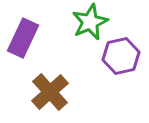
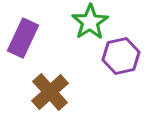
green star: rotated 9 degrees counterclockwise
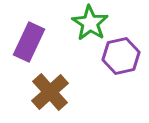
green star: moved 1 px down; rotated 6 degrees counterclockwise
purple rectangle: moved 6 px right, 4 px down
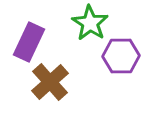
purple hexagon: rotated 12 degrees clockwise
brown cross: moved 10 px up
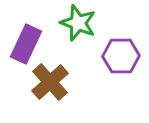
green star: moved 12 px left; rotated 12 degrees counterclockwise
purple rectangle: moved 3 px left, 2 px down
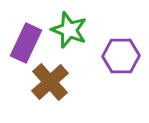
green star: moved 9 px left, 7 px down
purple rectangle: moved 1 px up
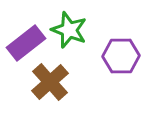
purple rectangle: rotated 27 degrees clockwise
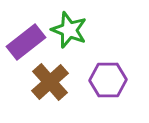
purple rectangle: moved 1 px up
purple hexagon: moved 13 px left, 24 px down
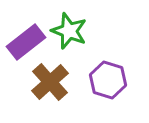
green star: moved 1 px down
purple hexagon: rotated 18 degrees clockwise
